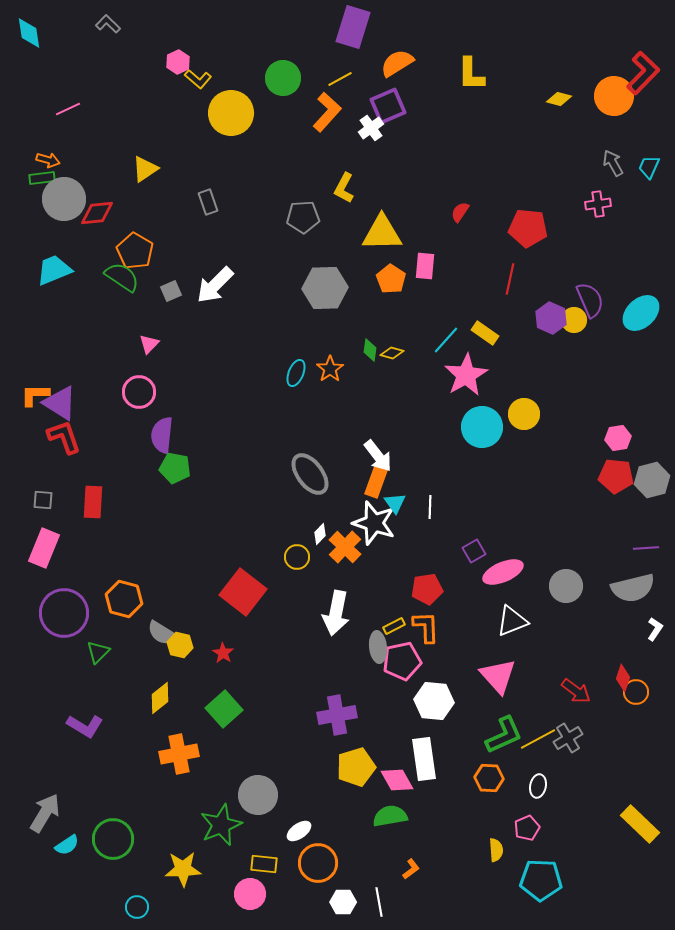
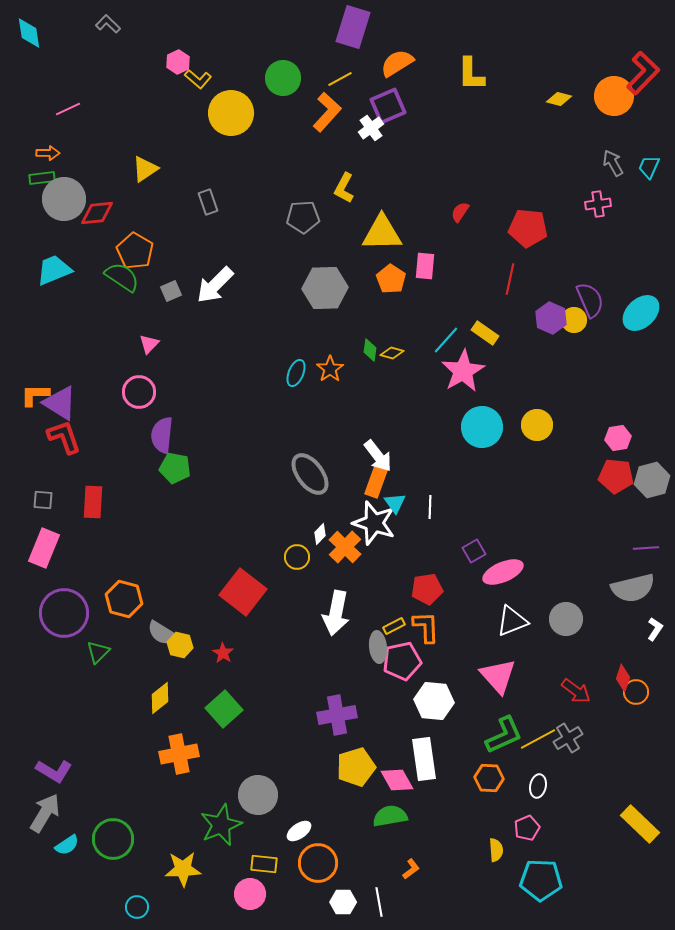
orange arrow at (48, 160): moved 7 px up; rotated 15 degrees counterclockwise
pink star at (466, 375): moved 3 px left, 4 px up
yellow circle at (524, 414): moved 13 px right, 11 px down
gray circle at (566, 586): moved 33 px down
purple L-shape at (85, 726): moved 31 px left, 45 px down
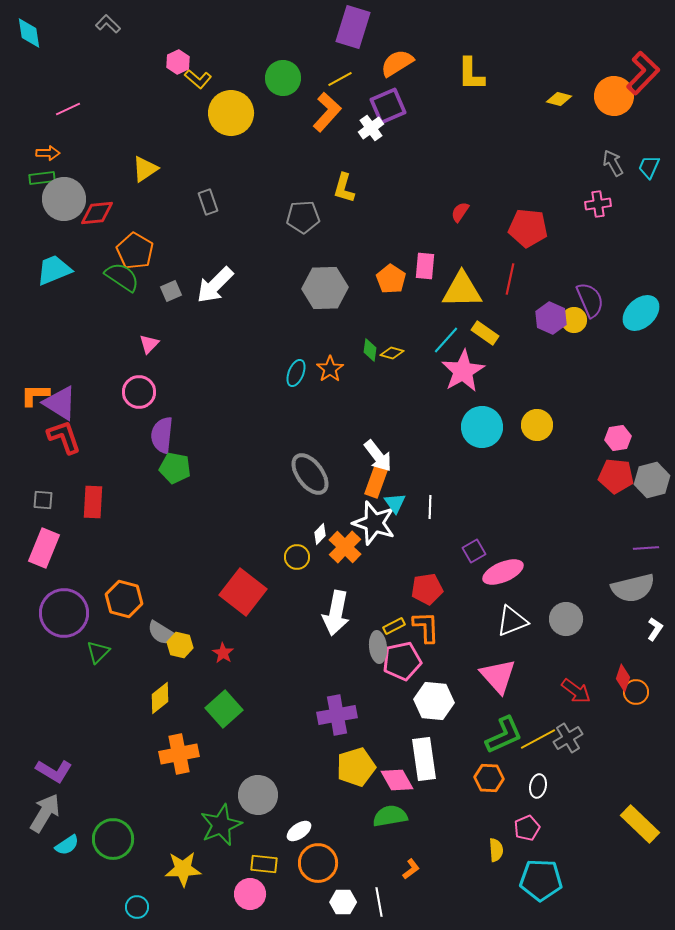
yellow L-shape at (344, 188): rotated 12 degrees counterclockwise
yellow triangle at (382, 233): moved 80 px right, 57 px down
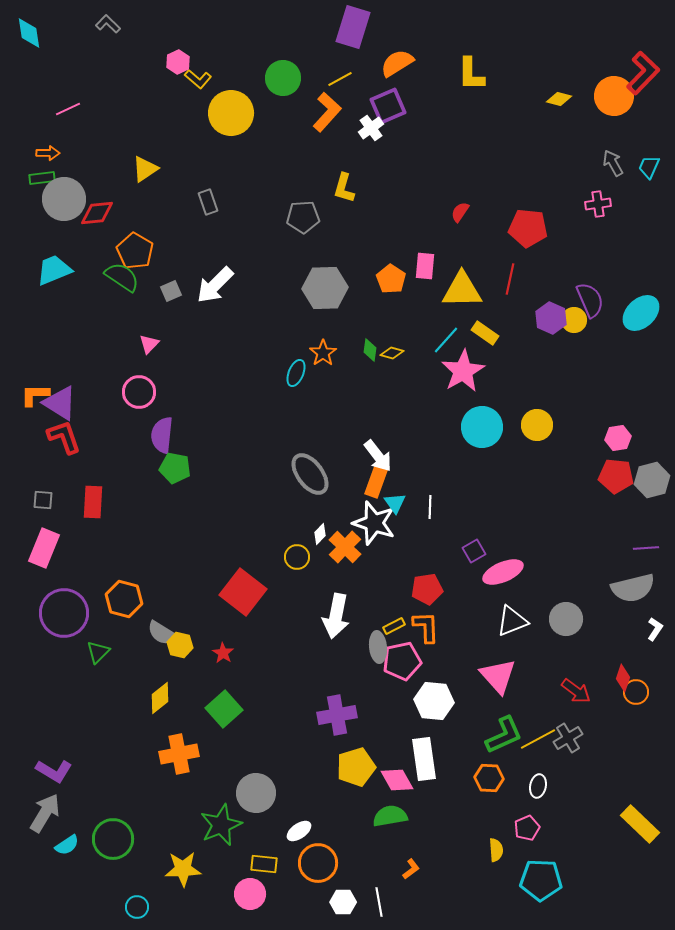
orange star at (330, 369): moved 7 px left, 16 px up
white arrow at (336, 613): moved 3 px down
gray circle at (258, 795): moved 2 px left, 2 px up
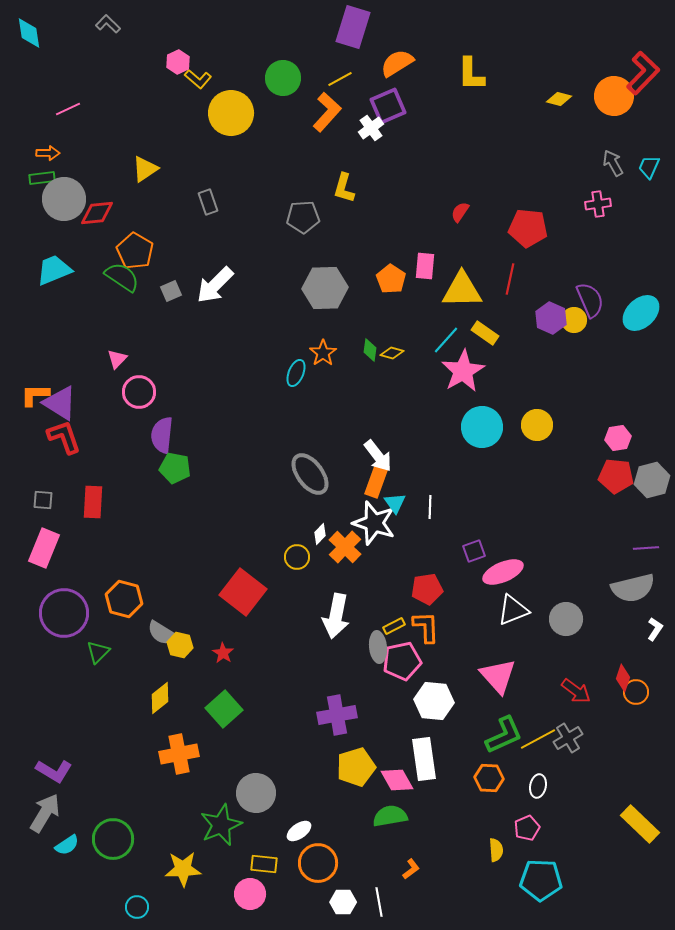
pink triangle at (149, 344): moved 32 px left, 15 px down
purple square at (474, 551): rotated 10 degrees clockwise
white triangle at (512, 621): moved 1 px right, 11 px up
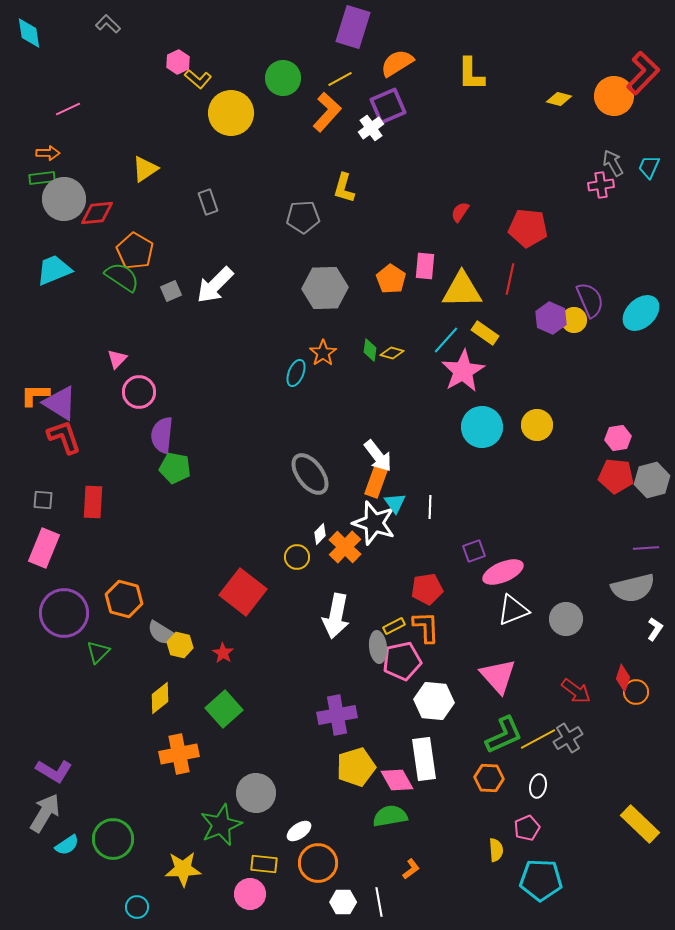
pink cross at (598, 204): moved 3 px right, 19 px up
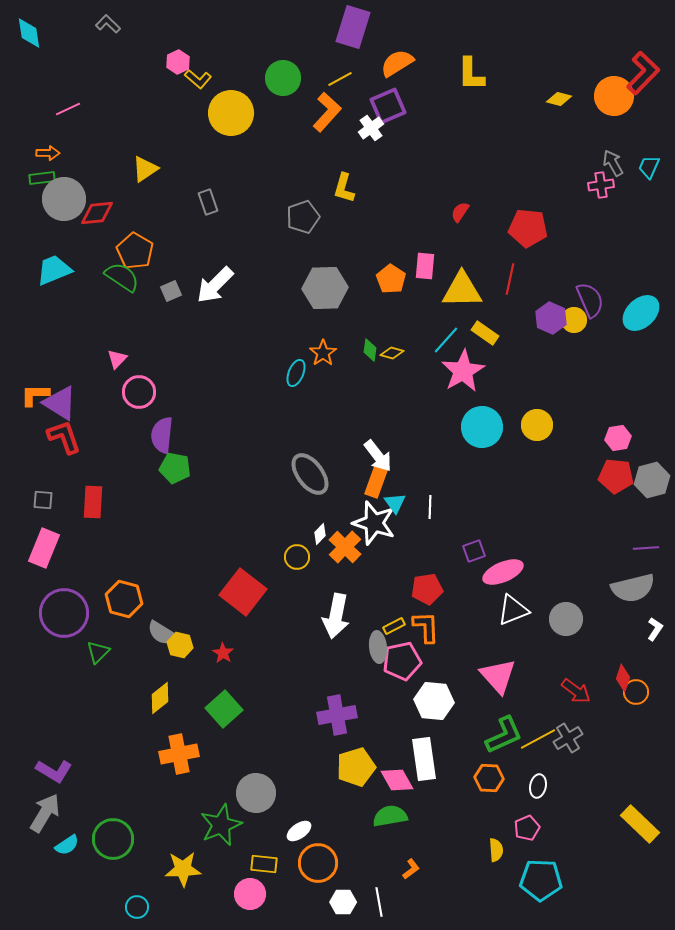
gray pentagon at (303, 217): rotated 16 degrees counterclockwise
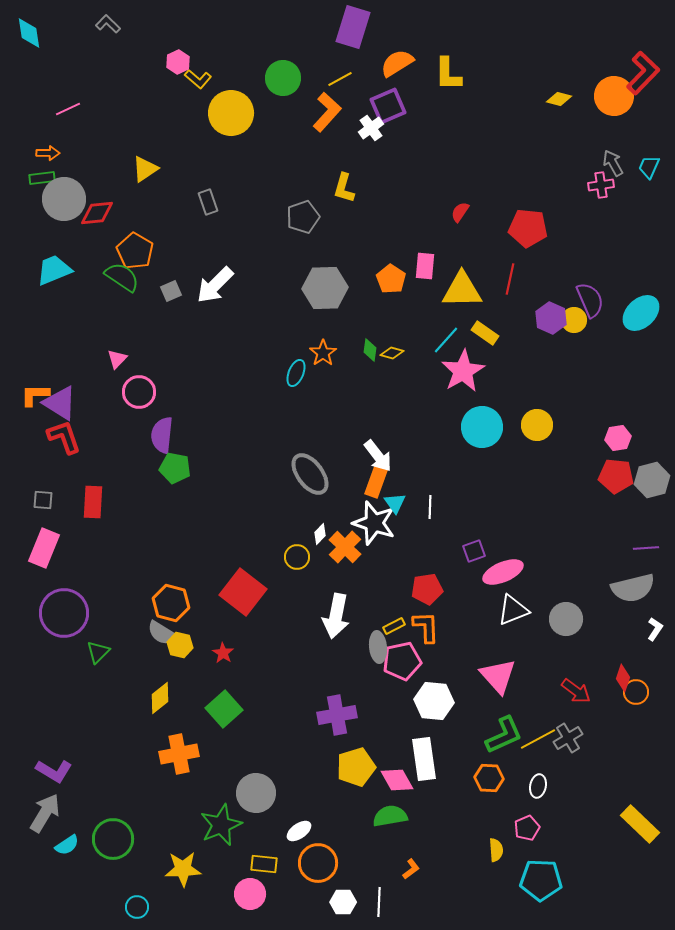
yellow L-shape at (471, 74): moved 23 px left
orange hexagon at (124, 599): moved 47 px right, 4 px down
white line at (379, 902): rotated 12 degrees clockwise
